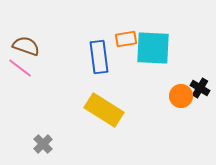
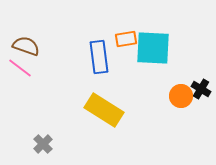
black cross: moved 1 px right, 1 px down
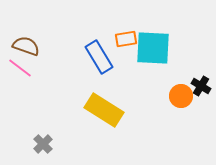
blue rectangle: rotated 24 degrees counterclockwise
black cross: moved 3 px up
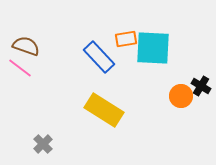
blue rectangle: rotated 12 degrees counterclockwise
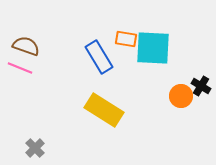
orange rectangle: rotated 20 degrees clockwise
blue rectangle: rotated 12 degrees clockwise
pink line: rotated 15 degrees counterclockwise
gray cross: moved 8 px left, 4 px down
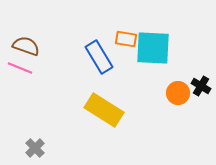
orange circle: moved 3 px left, 3 px up
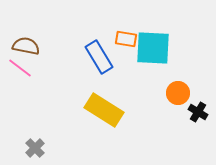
brown semicircle: rotated 8 degrees counterclockwise
pink line: rotated 15 degrees clockwise
black cross: moved 3 px left, 26 px down
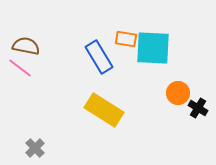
black cross: moved 4 px up
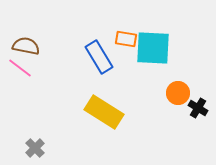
yellow rectangle: moved 2 px down
